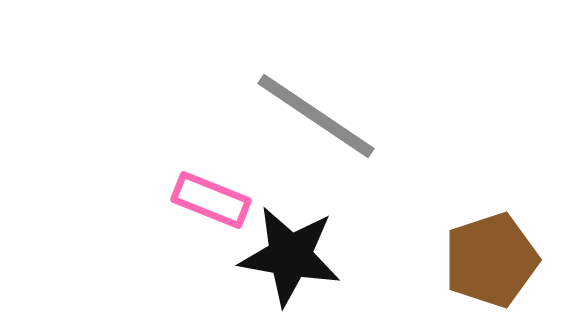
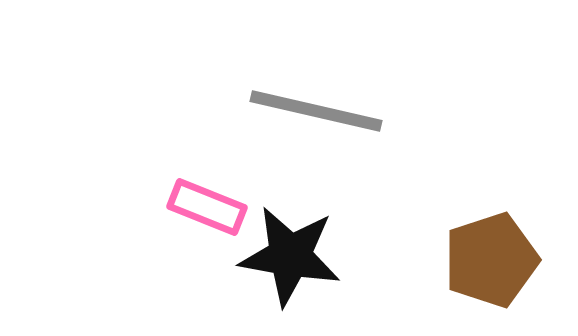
gray line: moved 5 px up; rotated 21 degrees counterclockwise
pink rectangle: moved 4 px left, 7 px down
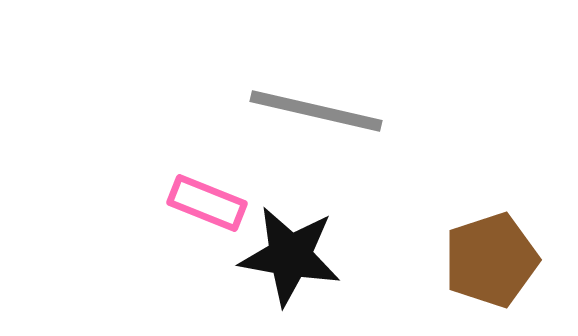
pink rectangle: moved 4 px up
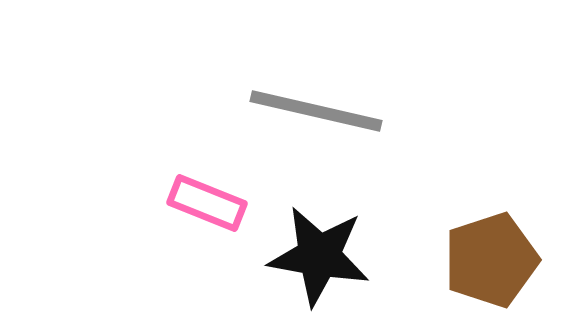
black star: moved 29 px right
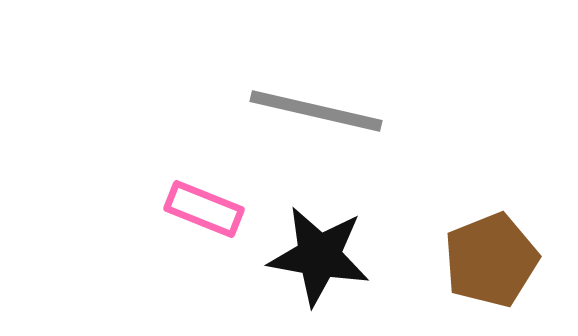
pink rectangle: moved 3 px left, 6 px down
brown pentagon: rotated 4 degrees counterclockwise
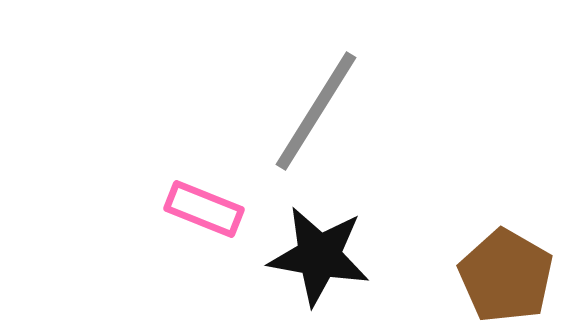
gray line: rotated 71 degrees counterclockwise
brown pentagon: moved 15 px right, 16 px down; rotated 20 degrees counterclockwise
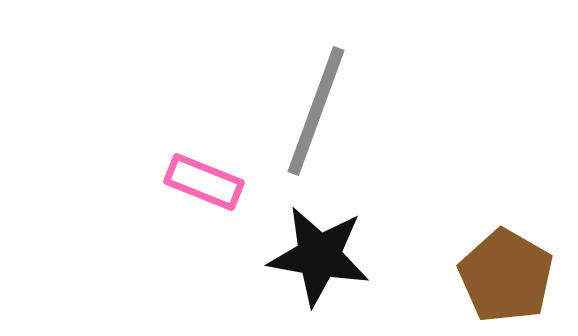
gray line: rotated 12 degrees counterclockwise
pink rectangle: moved 27 px up
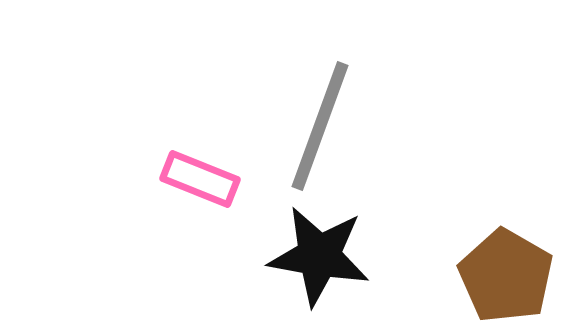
gray line: moved 4 px right, 15 px down
pink rectangle: moved 4 px left, 3 px up
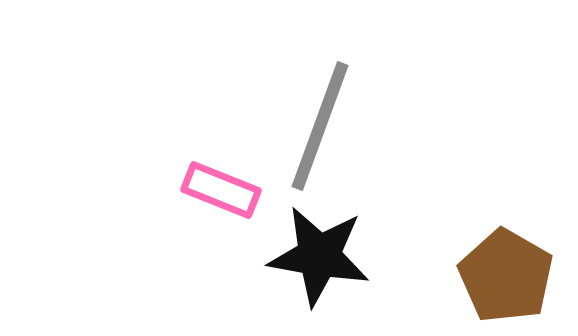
pink rectangle: moved 21 px right, 11 px down
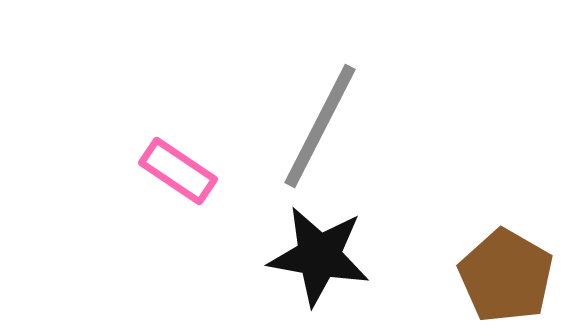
gray line: rotated 7 degrees clockwise
pink rectangle: moved 43 px left, 19 px up; rotated 12 degrees clockwise
